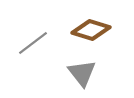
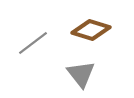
gray triangle: moved 1 px left, 1 px down
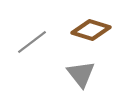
gray line: moved 1 px left, 1 px up
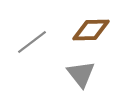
brown diamond: rotated 18 degrees counterclockwise
